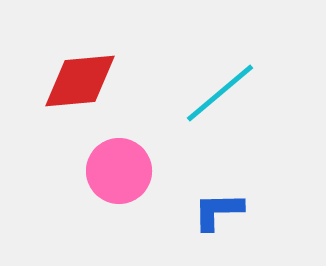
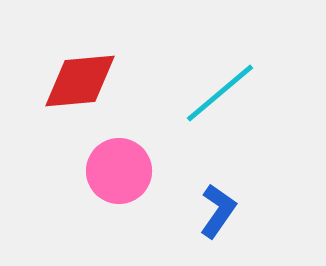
blue L-shape: rotated 126 degrees clockwise
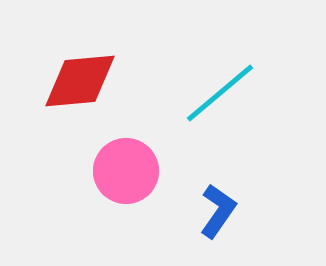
pink circle: moved 7 px right
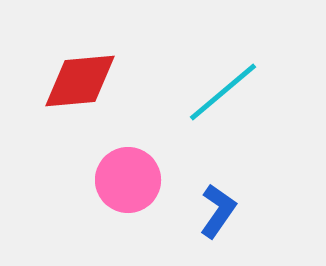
cyan line: moved 3 px right, 1 px up
pink circle: moved 2 px right, 9 px down
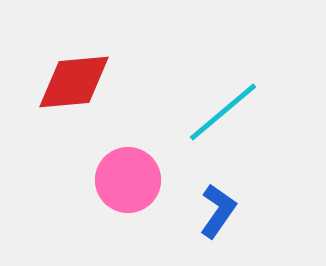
red diamond: moved 6 px left, 1 px down
cyan line: moved 20 px down
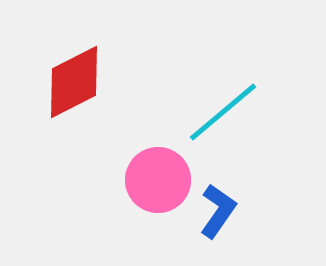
red diamond: rotated 22 degrees counterclockwise
pink circle: moved 30 px right
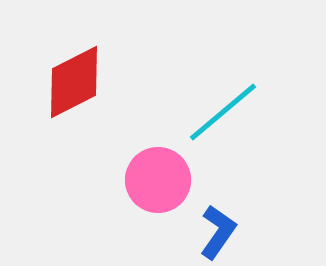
blue L-shape: moved 21 px down
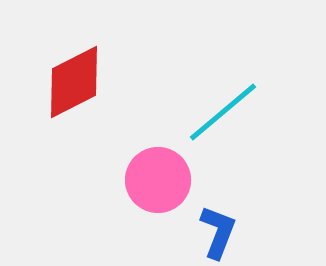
blue L-shape: rotated 14 degrees counterclockwise
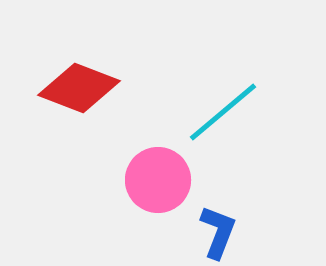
red diamond: moved 5 px right, 6 px down; rotated 48 degrees clockwise
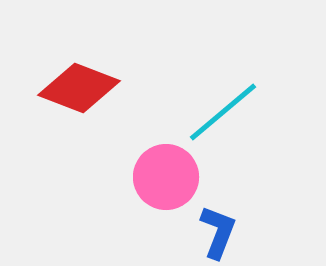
pink circle: moved 8 px right, 3 px up
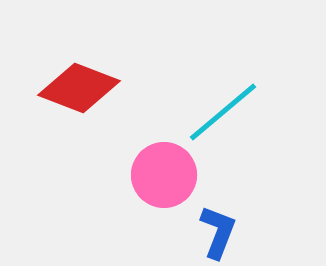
pink circle: moved 2 px left, 2 px up
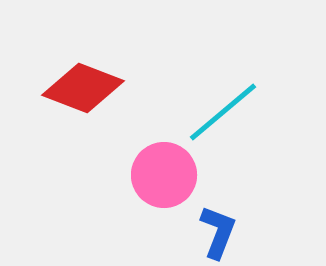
red diamond: moved 4 px right
